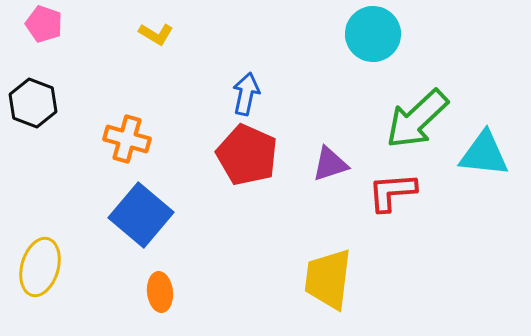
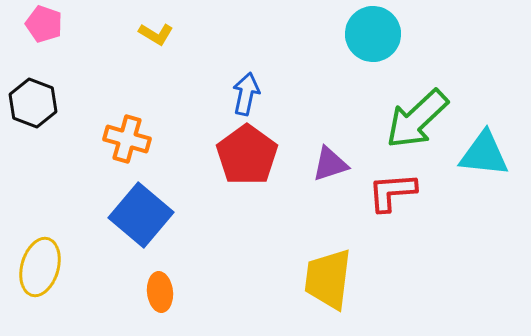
red pentagon: rotated 12 degrees clockwise
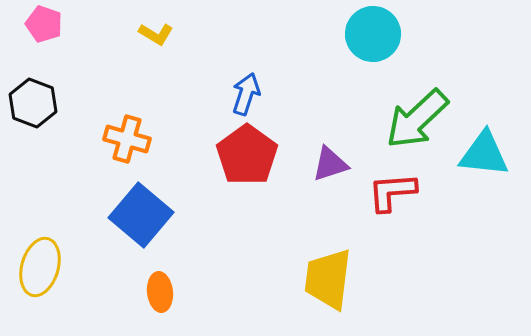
blue arrow: rotated 6 degrees clockwise
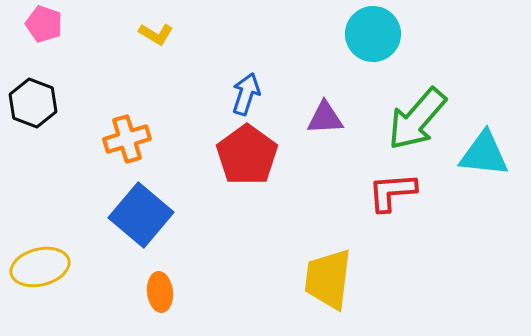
green arrow: rotated 6 degrees counterclockwise
orange cross: rotated 33 degrees counterclockwise
purple triangle: moved 5 px left, 46 px up; rotated 15 degrees clockwise
yellow ellipse: rotated 60 degrees clockwise
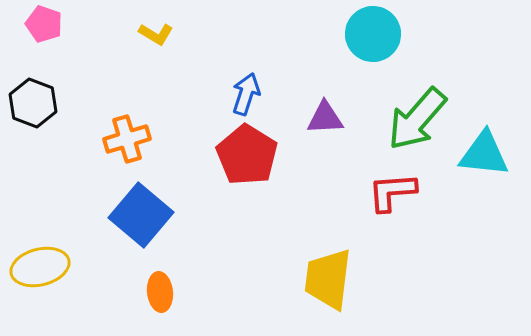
red pentagon: rotated 4 degrees counterclockwise
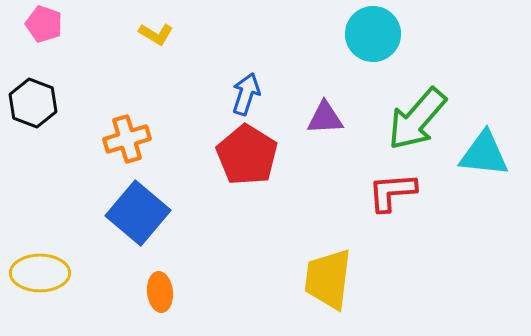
blue square: moved 3 px left, 2 px up
yellow ellipse: moved 6 px down; rotated 14 degrees clockwise
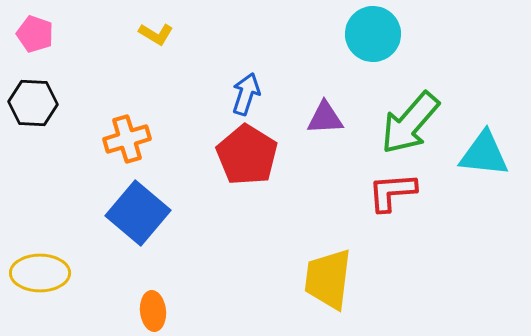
pink pentagon: moved 9 px left, 10 px down
black hexagon: rotated 18 degrees counterclockwise
green arrow: moved 7 px left, 4 px down
orange ellipse: moved 7 px left, 19 px down
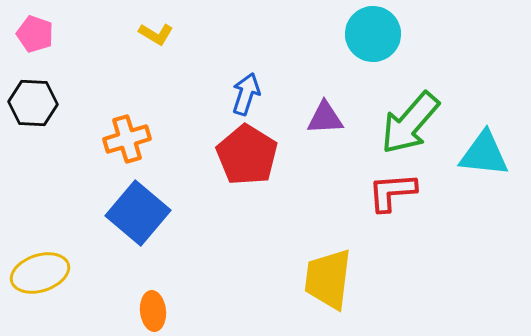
yellow ellipse: rotated 18 degrees counterclockwise
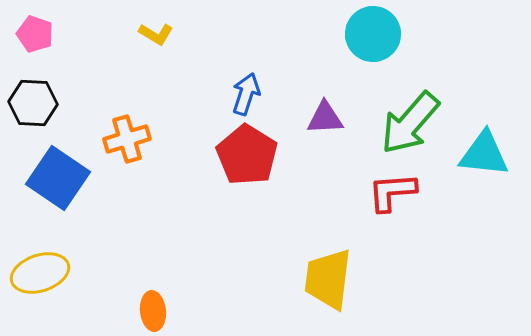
blue square: moved 80 px left, 35 px up; rotated 6 degrees counterclockwise
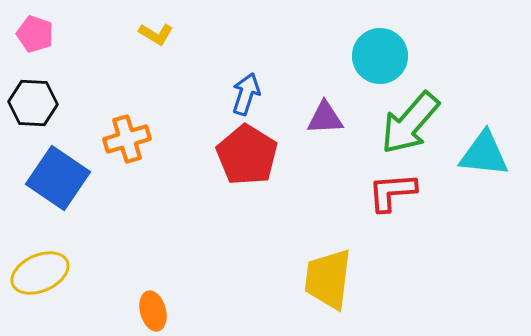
cyan circle: moved 7 px right, 22 px down
yellow ellipse: rotated 6 degrees counterclockwise
orange ellipse: rotated 9 degrees counterclockwise
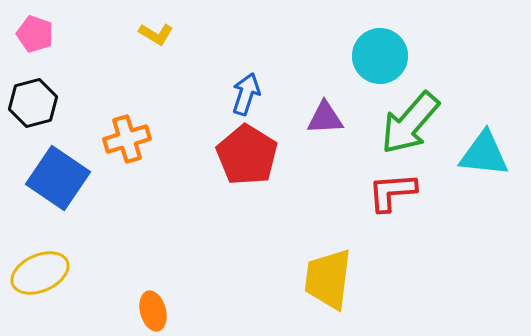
black hexagon: rotated 18 degrees counterclockwise
